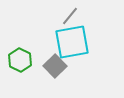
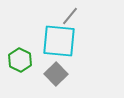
cyan square: moved 13 px left, 1 px up; rotated 15 degrees clockwise
gray square: moved 1 px right, 8 px down
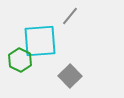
cyan square: moved 19 px left; rotated 9 degrees counterclockwise
gray square: moved 14 px right, 2 px down
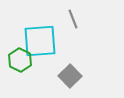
gray line: moved 3 px right, 3 px down; rotated 60 degrees counterclockwise
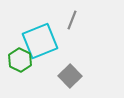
gray line: moved 1 px left, 1 px down; rotated 42 degrees clockwise
cyan square: rotated 18 degrees counterclockwise
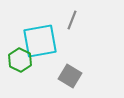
cyan square: rotated 12 degrees clockwise
gray square: rotated 15 degrees counterclockwise
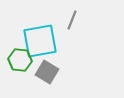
green hexagon: rotated 20 degrees counterclockwise
gray square: moved 23 px left, 4 px up
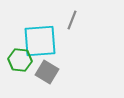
cyan square: rotated 6 degrees clockwise
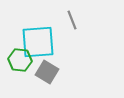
gray line: rotated 42 degrees counterclockwise
cyan square: moved 2 px left, 1 px down
